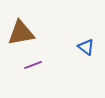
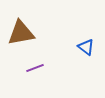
purple line: moved 2 px right, 3 px down
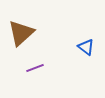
brown triangle: rotated 32 degrees counterclockwise
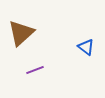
purple line: moved 2 px down
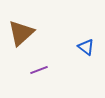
purple line: moved 4 px right
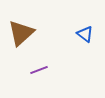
blue triangle: moved 1 px left, 13 px up
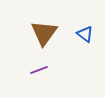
brown triangle: moved 23 px right; rotated 12 degrees counterclockwise
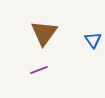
blue triangle: moved 8 px right, 6 px down; rotated 18 degrees clockwise
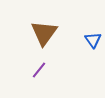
purple line: rotated 30 degrees counterclockwise
